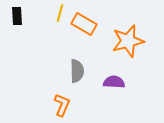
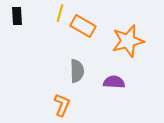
orange rectangle: moved 1 px left, 2 px down
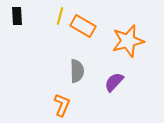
yellow line: moved 3 px down
purple semicircle: rotated 50 degrees counterclockwise
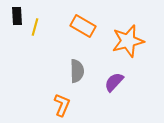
yellow line: moved 25 px left, 11 px down
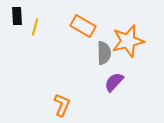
gray semicircle: moved 27 px right, 18 px up
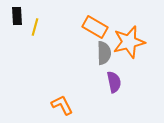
orange rectangle: moved 12 px right, 1 px down
orange star: moved 1 px right, 1 px down
purple semicircle: rotated 125 degrees clockwise
orange L-shape: rotated 50 degrees counterclockwise
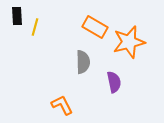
gray semicircle: moved 21 px left, 9 px down
